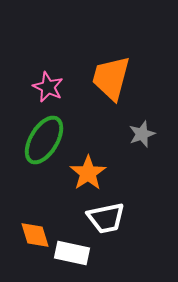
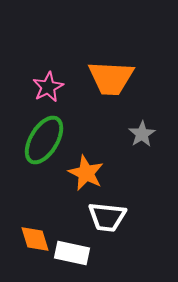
orange trapezoid: rotated 102 degrees counterclockwise
pink star: rotated 20 degrees clockwise
gray star: rotated 12 degrees counterclockwise
orange star: moved 2 px left; rotated 12 degrees counterclockwise
white trapezoid: moved 1 px right, 1 px up; rotated 18 degrees clockwise
orange diamond: moved 4 px down
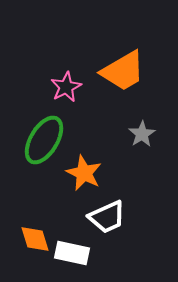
orange trapezoid: moved 12 px right, 7 px up; rotated 33 degrees counterclockwise
pink star: moved 18 px right
orange star: moved 2 px left
white trapezoid: rotated 30 degrees counterclockwise
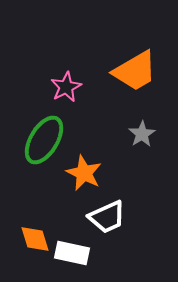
orange trapezoid: moved 12 px right
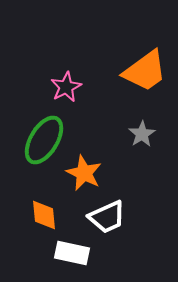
orange trapezoid: moved 10 px right; rotated 6 degrees counterclockwise
orange diamond: moved 9 px right, 24 px up; rotated 12 degrees clockwise
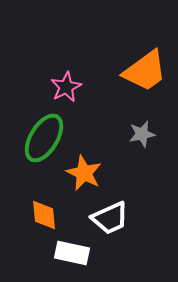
gray star: rotated 20 degrees clockwise
green ellipse: moved 2 px up
white trapezoid: moved 3 px right, 1 px down
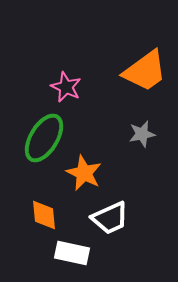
pink star: rotated 20 degrees counterclockwise
